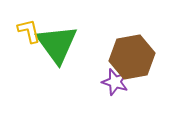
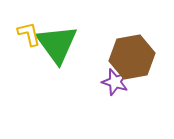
yellow L-shape: moved 3 px down
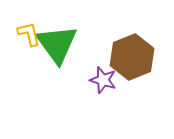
brown hexagon: rotated 12 degrees counterclockwise
purple star: moved 12 px left, 2 px up
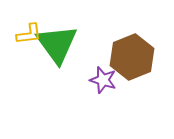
yellow L-shape: rotated 96 degrees clockwise
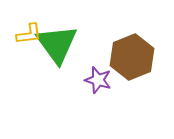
purple star: moved 5 px left
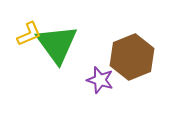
yellow L-shape: rotated 16 degrees counterclockwise
purple star: moved 2 px right
